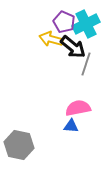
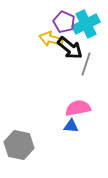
black arrow: moved 3 px left, 1 px down
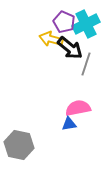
blue triangle: moved 2 px left, 2 px up; rotated 14 degrees counterclockwise
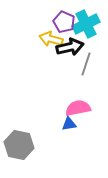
black arrow: moved 1 px up; rotated 52 degrees counterclockwise
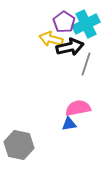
purple pentagon: rotated 10 degrees clockwise
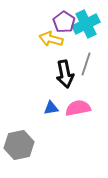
black arrow: moved 5 px left, 27 px down; rotated 92 degrees clockwise
blue triangle: moved 18 px left, 16 px up
gray hexagon: rotated 24 degrees counterclockwise
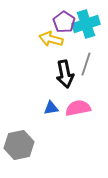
cyan cross: rotated 8 degrees clockwise
